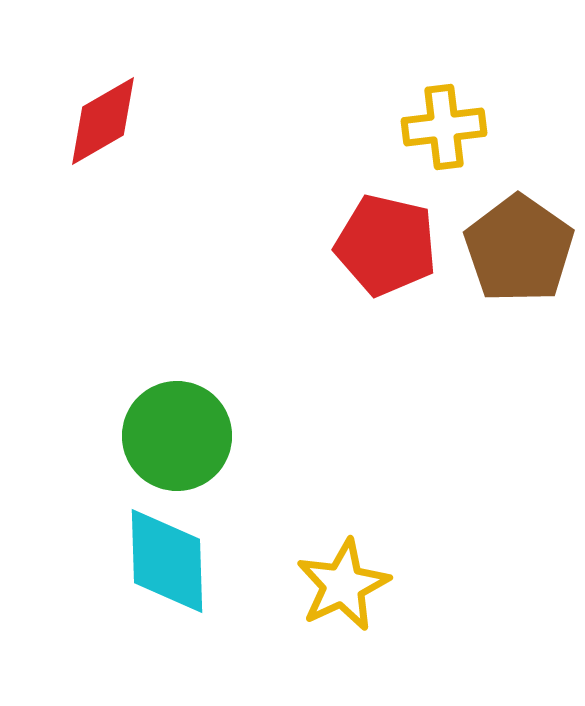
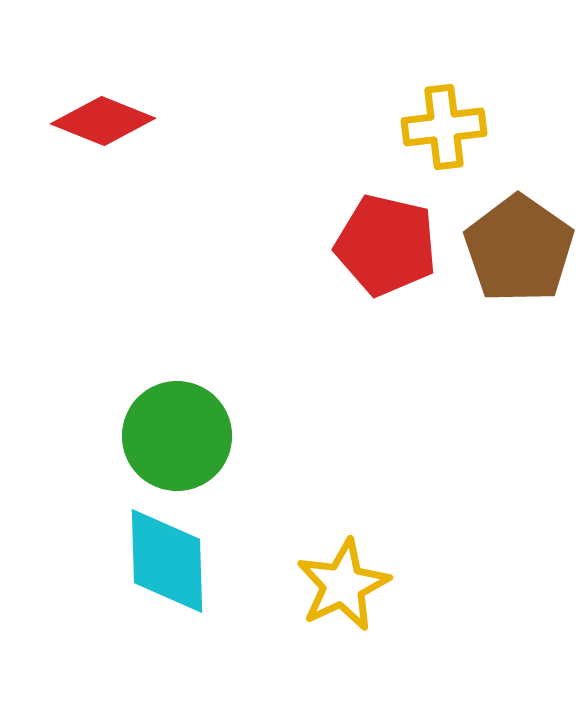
red diamond: rotated 52 degrees clockwise
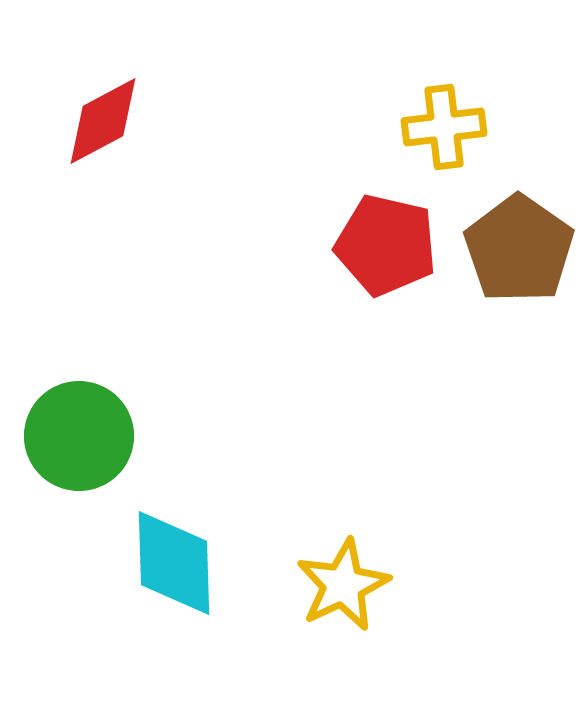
red diamond: rotated 50 degrees counterclockwise
green circle: moved 98 px left
cyan diamond: moved 7 px right, 2 px down
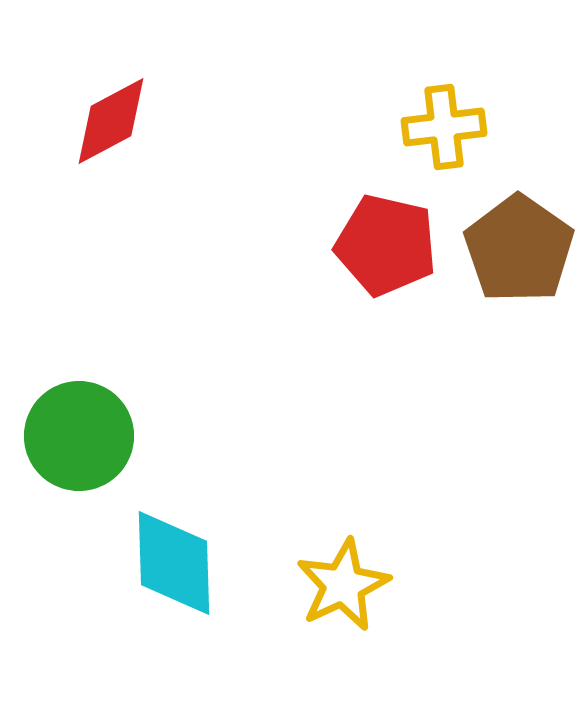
red diamond: moved 8 px right
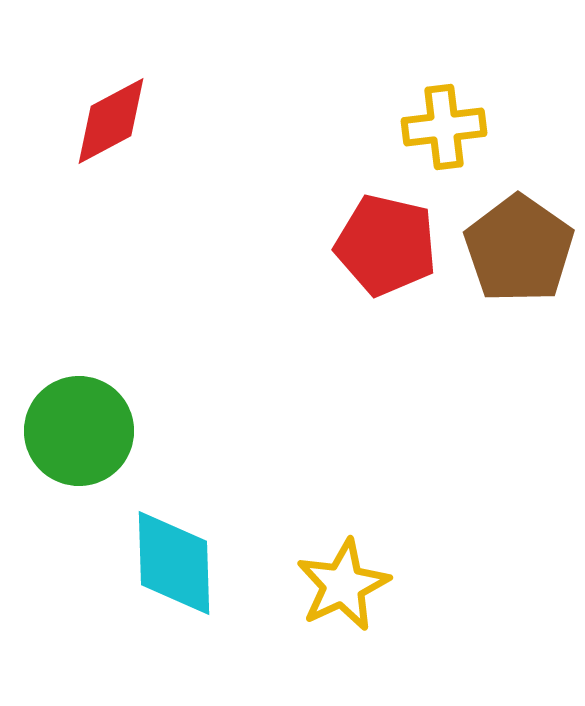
green circle: moved 5 px up
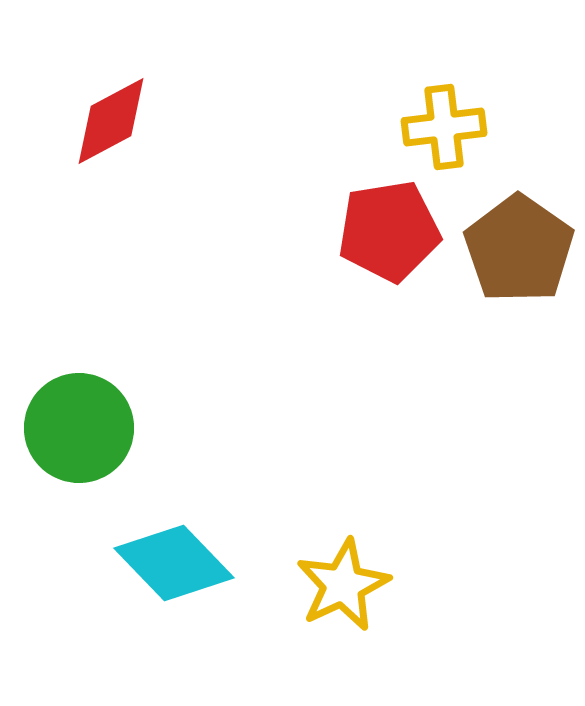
red pentagon: moved 3 px right, 14 px up; rotated 22 degrees counterclockwise
green circle: moved 3 px up
cyan diamond: rotated 42 degrees counterclockwise
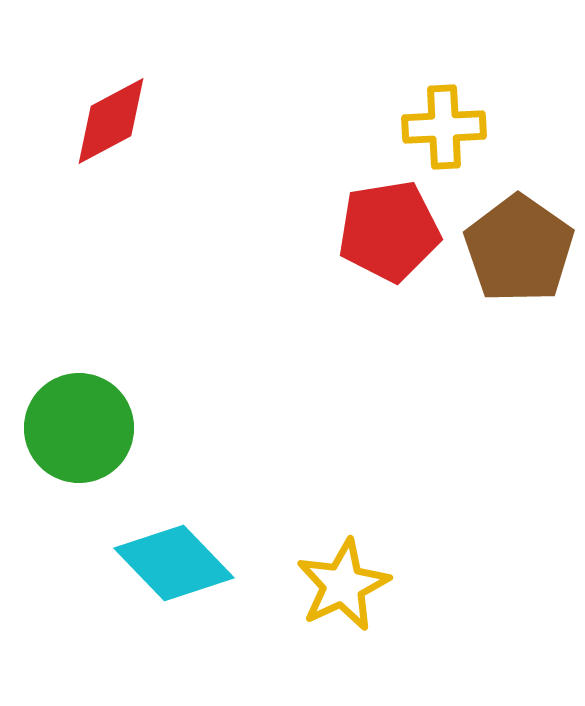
yellow cross: rotated 4 degrees clockwise
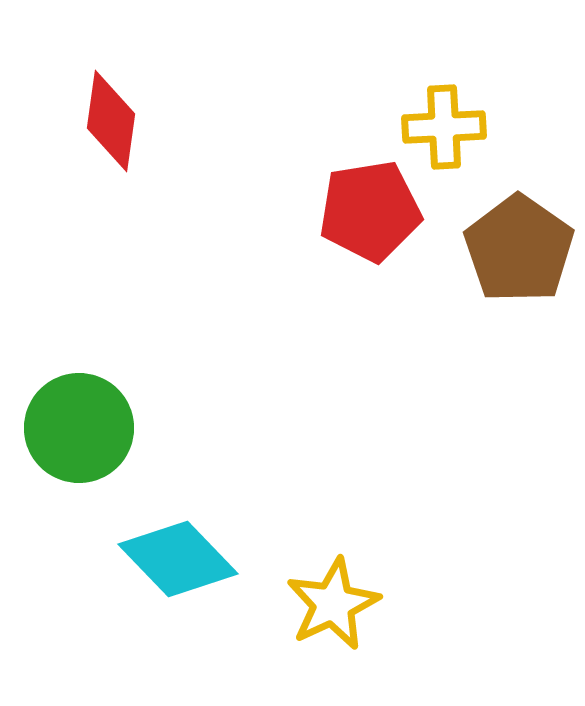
red diamond: rotated 54 degrees counterclockwise
red pentagon: moved 19 px left, 20 px up
cyan diamond: moved 4 px right, 4 px up
yellow star: moved 10 px left, 19 px down
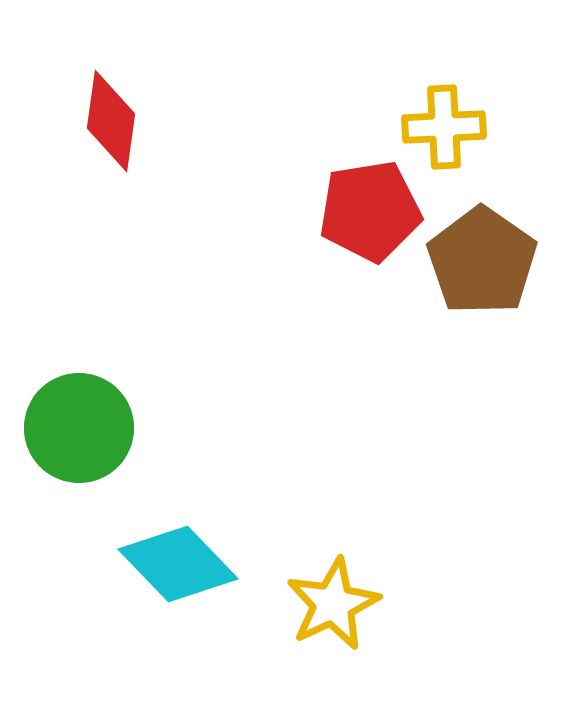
brown pentagon: moved 37 px left, 12 px down
cyan diamond: moved 5 px down
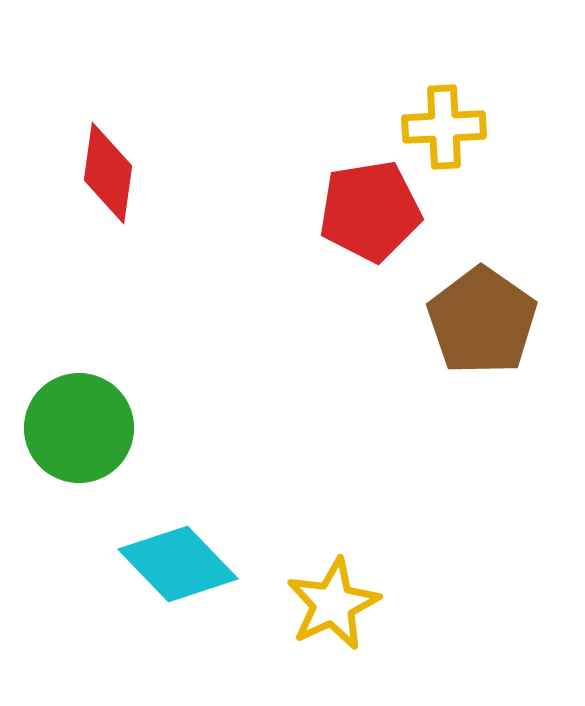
red diamond: moved 3 px left, 52 px down
brown pentagon: moved 60 px down
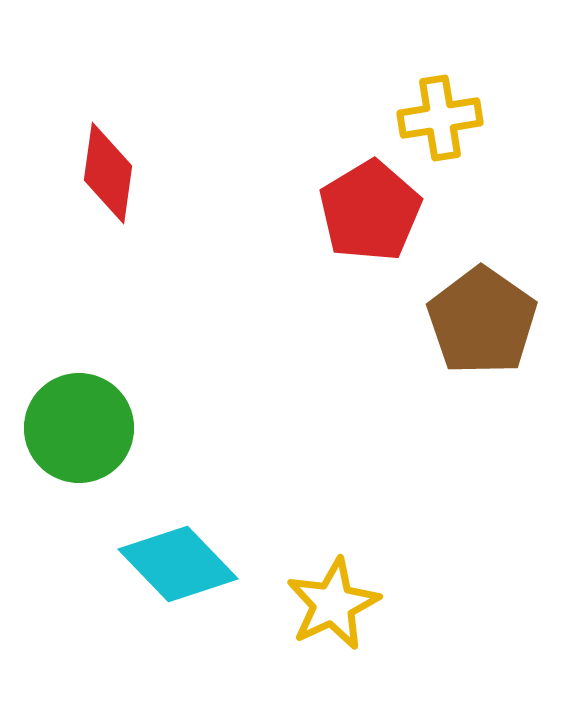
yellow cross: moved 4 px left, 9 px up; rotated 6 degrees counterclockwise
red pentagon: rotated 22 degrees counterclockwise
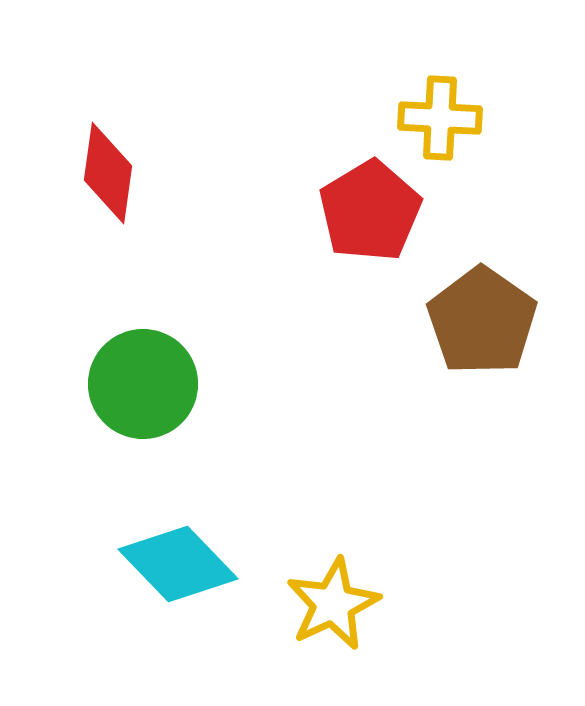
yellow cross: rotated 12 degrees clockwise
green circle: moved 64 px right, 44 px up
